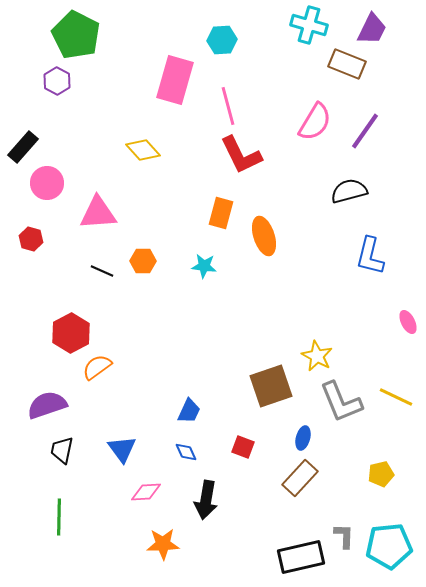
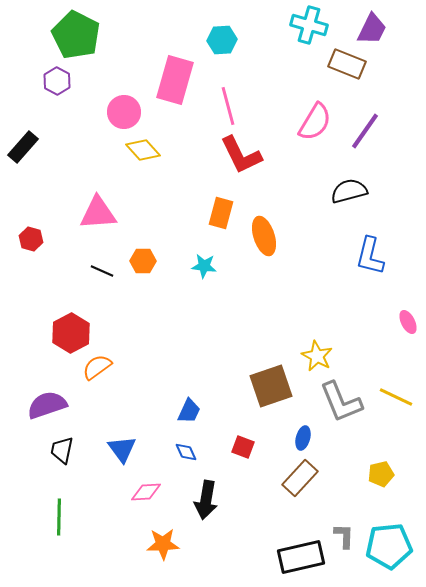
pink circle at (47, 183): moved 77 px right, 71 px up
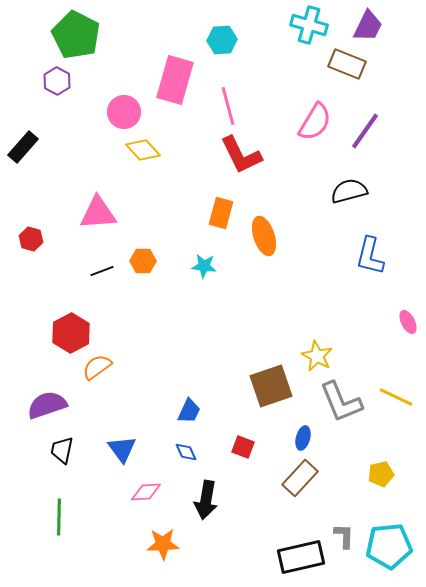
purple trapezoid at (372, 29): moved 4 px left, 3 px up
black line at (102, 271): rotated 45 degrees counterclockwise
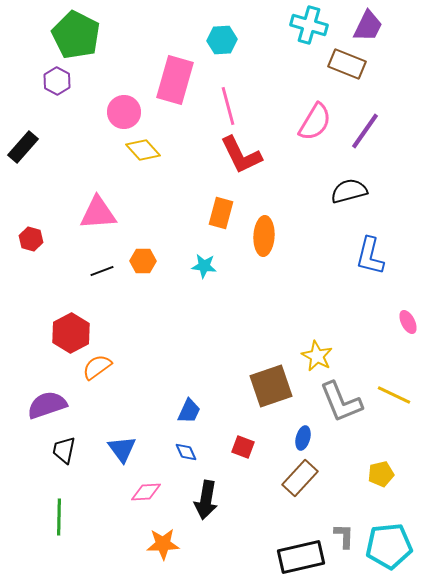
orange ellipse at (264, 236): rotated 21 degrees clockwise
yellow line at (396, 397): moved 2 px left, 2 px up
black trapezoid at (62, 450): moved 2 px right
